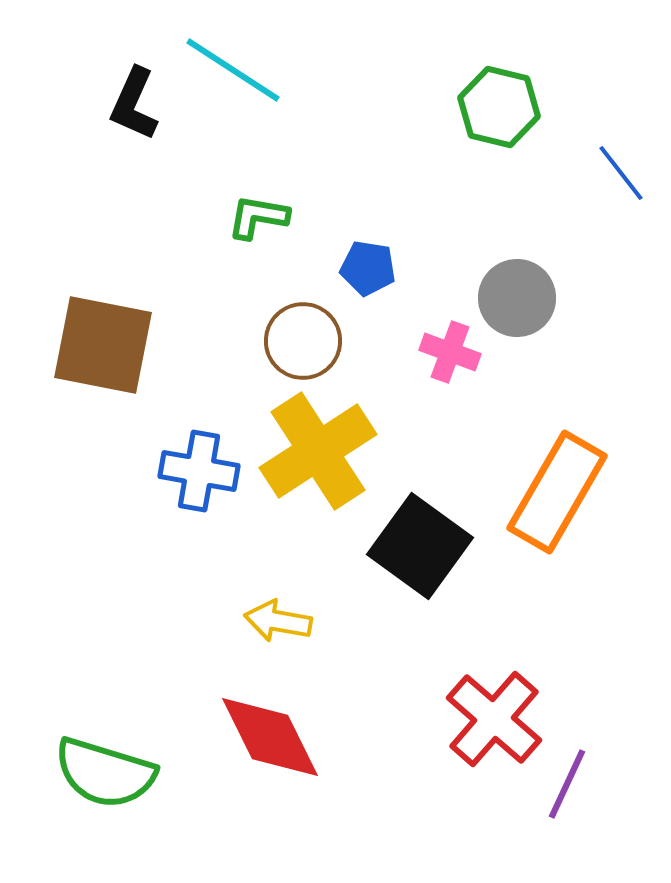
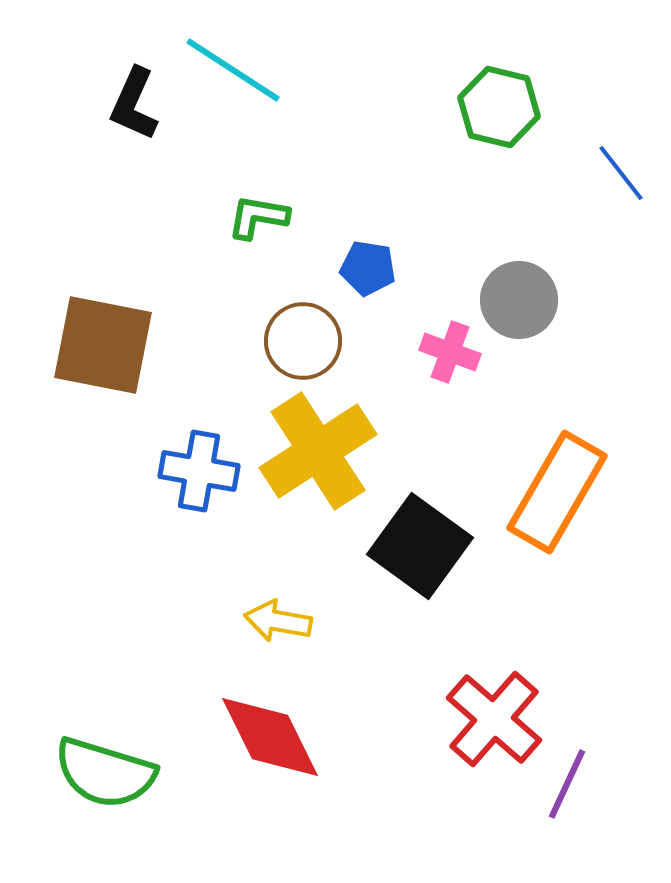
gray circle: moved 2 px right, 2 px down
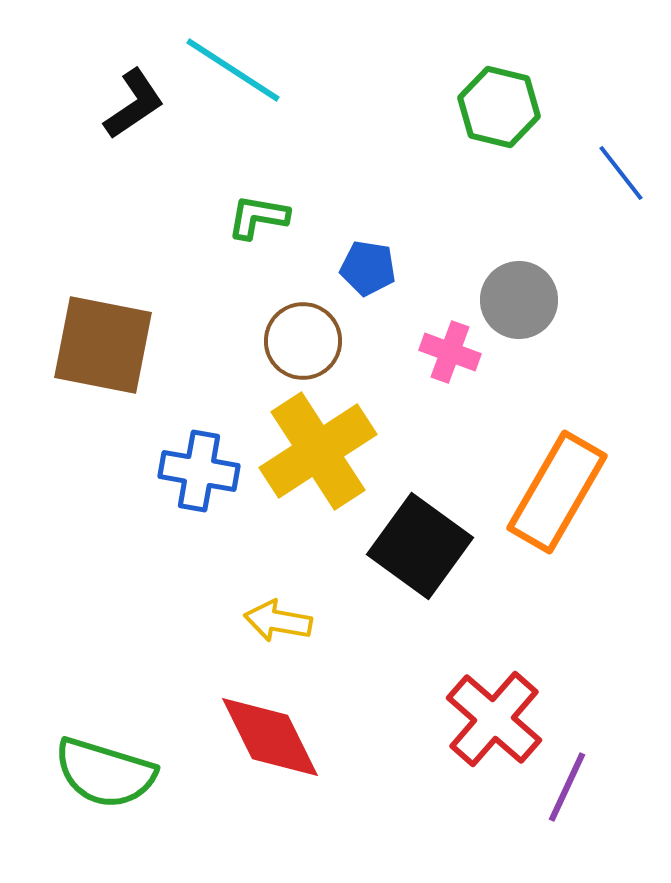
black L-shape: rotated 148 degrees counterclockwise
purple line: moved 3 px down
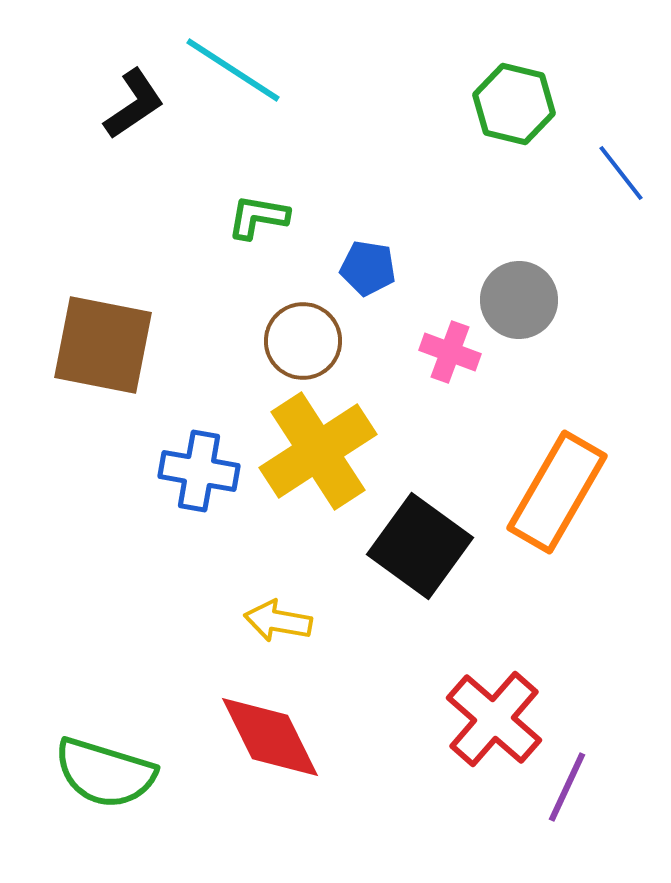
green hexagon: moved 15 px right, 3 px up
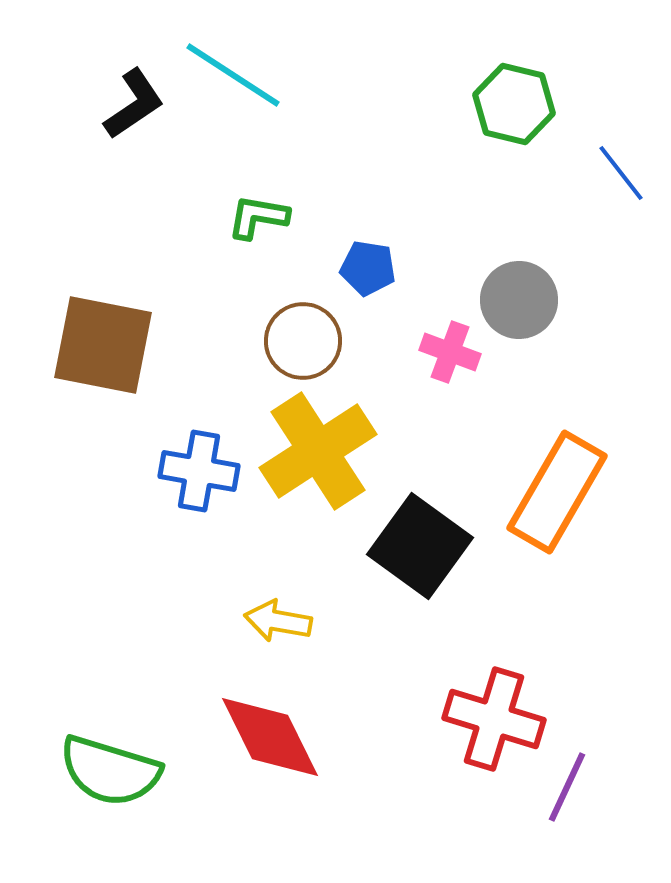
cyan line: moved 5 px down
red cross: rotated 24 degrees counterclockwise
green semicircle: moved 5 px right, 2 px up
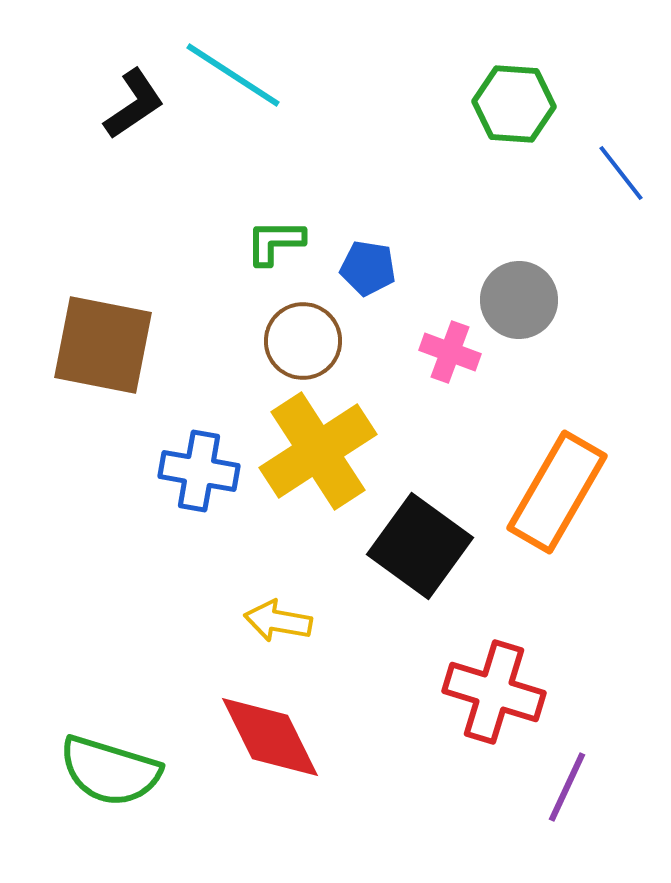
green hexagon: rotated 10 degrees counterclockwise
green L-shape: moved 17 px right, 25 px down; rotated 10 degrees counterclockwise
red cross: moved 27 px up
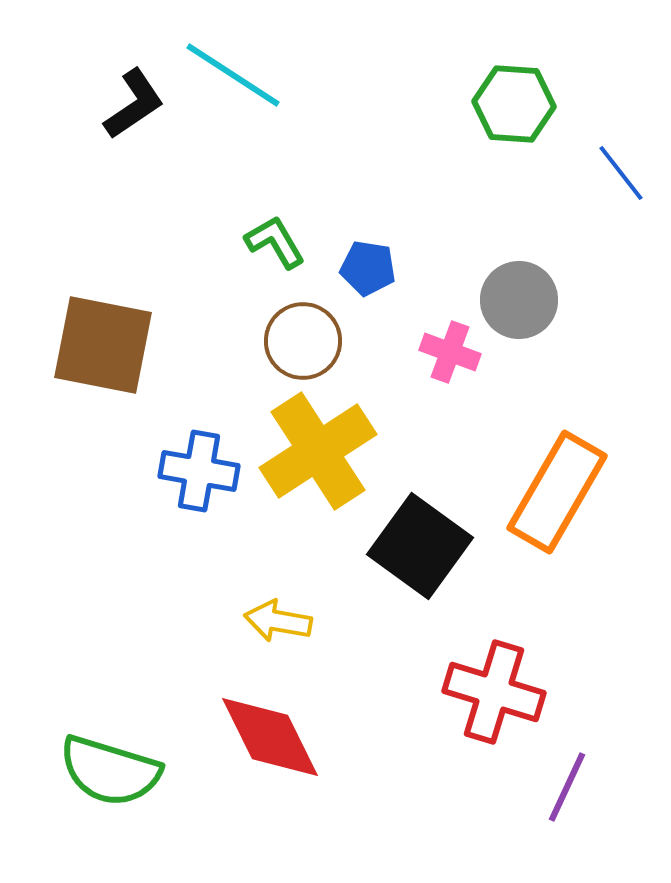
green L-shape: rotated 60 degrees clockwise
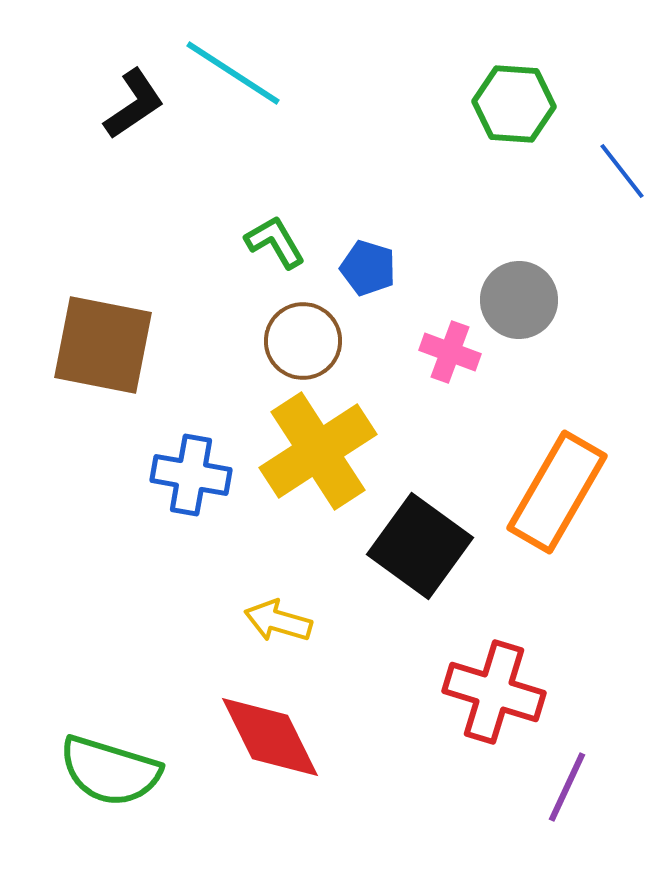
cyan line: moved 2 px up
blue line: moved 1 px right, 2 px up
blue pentagon: rotated 8 degrees clockwise
blue cross: moved 8 px left, 4 px down
yellow arrow: rotated 6 degrees clockwise
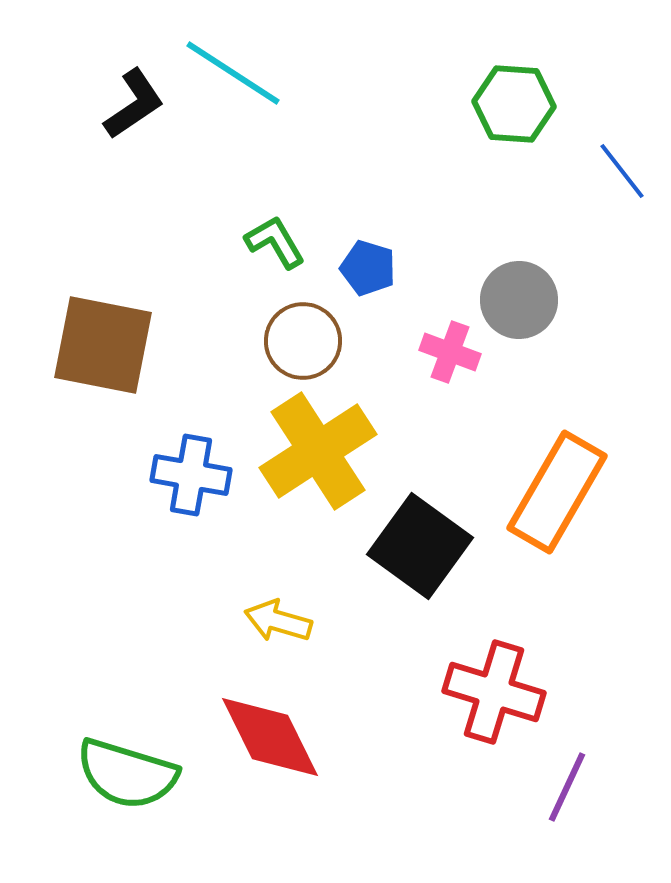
green semicircle: moved 17 px right, 3 px down
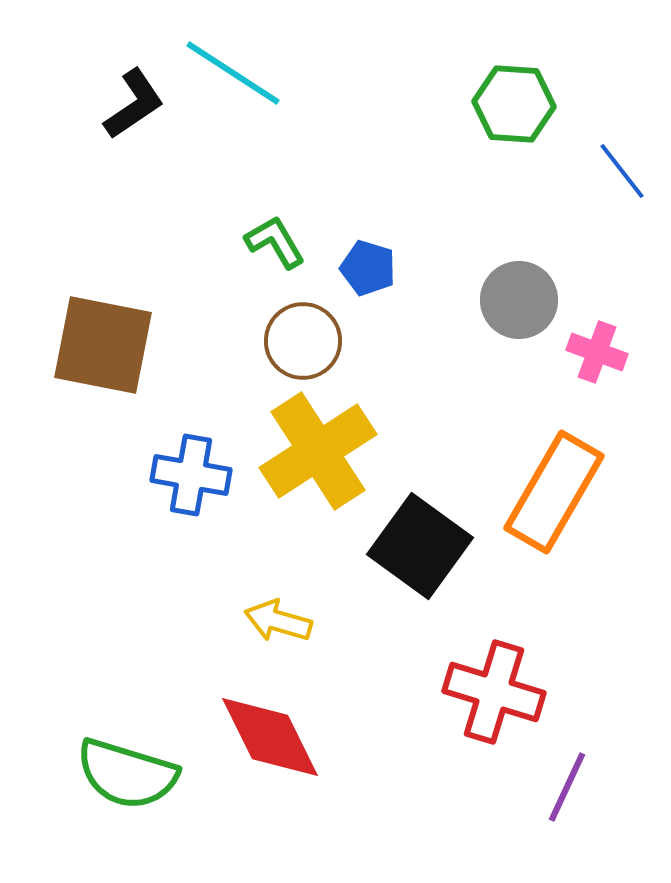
pink cross: moved 147 px right
orange rectangle: moved 3 px left
